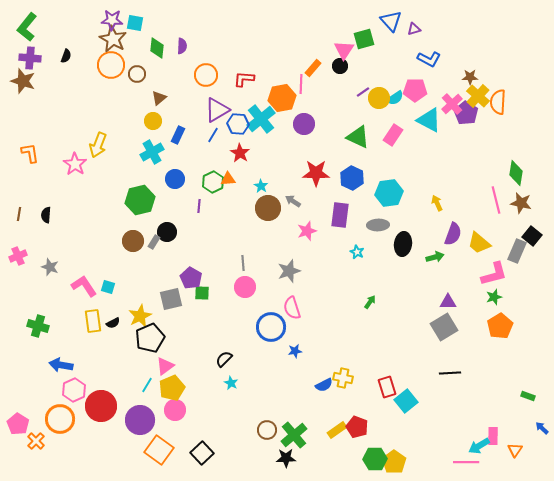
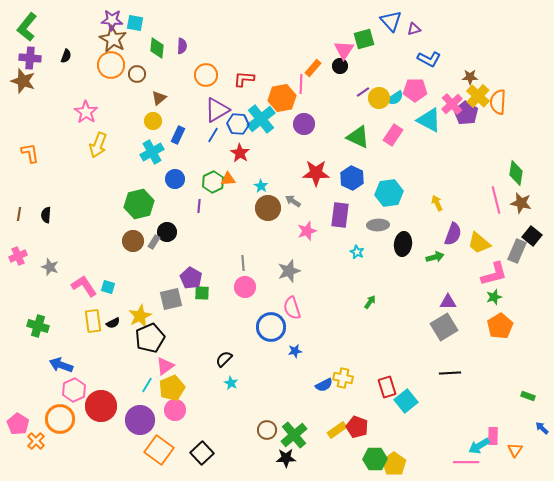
pink star at (75, 164): moved 11 px right, 52 px up
green hexagon at (140, 200): moved 1 px left, 4 px down
blue arrow at (61, 365): rotated 10 degrees clockwise
yellow pentagon at (394, 462): moved 2 px down
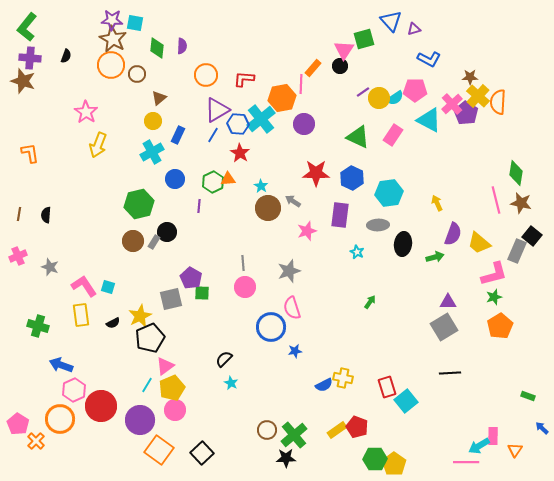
yellow rectangle at (93, 321): moved 12 px left, 6 px up
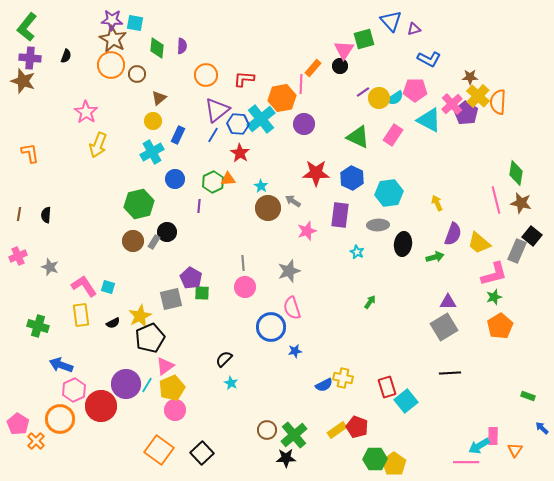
purple triangle at (217, 110): rotated 8 degrees counterclockwise
purple circle at (140, 420): moved 14 px left, 36 px up
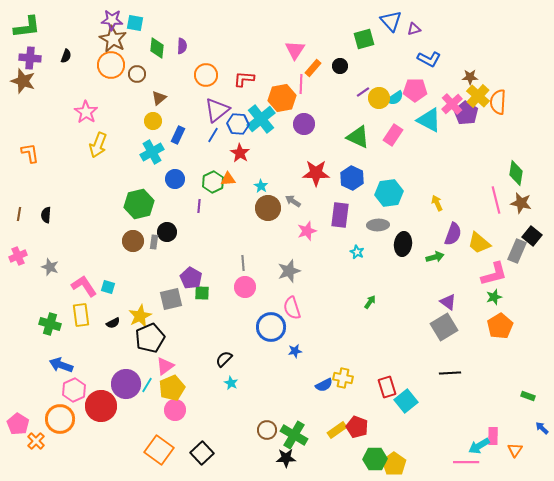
green L-shape at (27, 27): rotated 136 degrees counterclockwise
pink triangle at (344, 50): moved 49 px left
gray rectangle at (154, 242): rotated 24 degrees counterclockwise
purple triangle at (448, 302): rotated 36 degrees clockwise
green cross at (38, 326): moved 12 px right, 2 px up
green cross at (294, 435): rotated 20 degrees counterclockwise
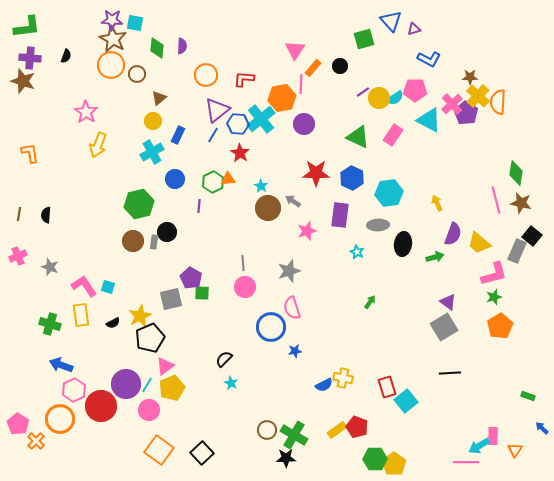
pink circle at (175, 410): moved 26 px left
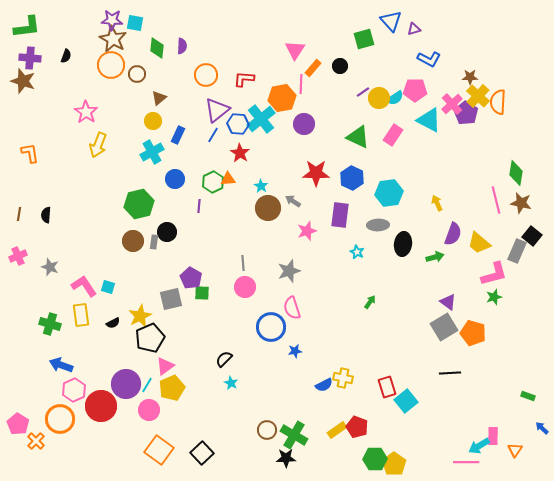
orange pentagon at (500, 326): moved 27 px left, 7 px down; rotated 25 degrees counterclockwise
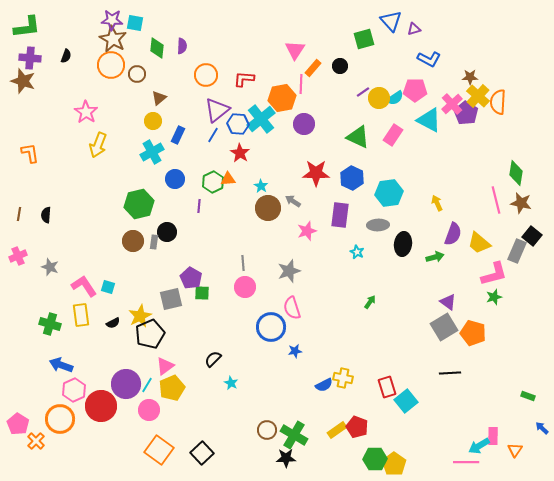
black pentagon at (150, 338): moved 4 px up
black semicircle at (224, 359): moved 11 px left
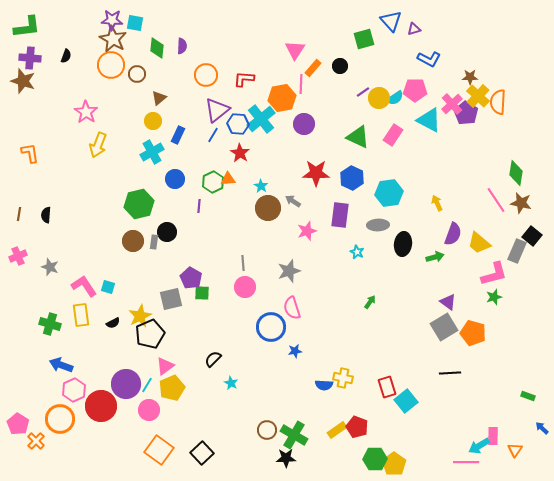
pink line at (496, 200): rotated 20 degrees counterclockwise
blue semicircle at (324, 385): rotated 30 degrees clockwise
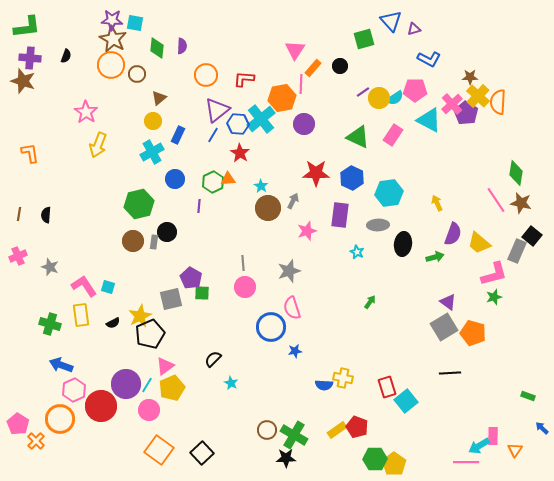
gray arrow at (293, 201): rotated 84 degrees clockwise
